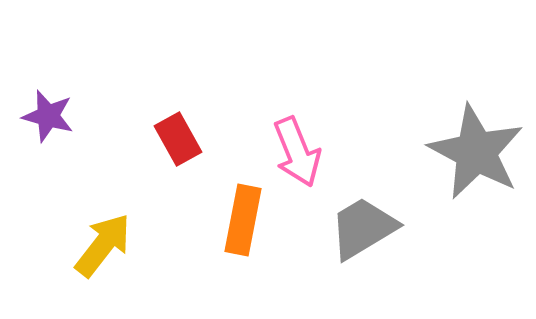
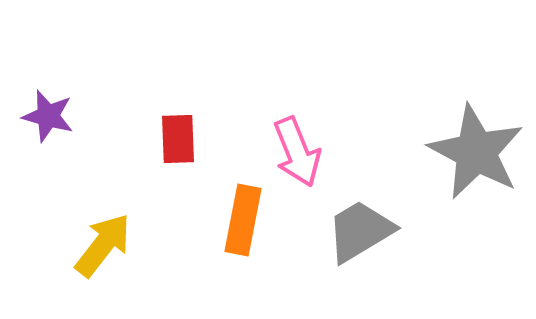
red rectangle: rotated 27 degrees clockwise
gray trapezoid: moved 3 px left, 3 px down
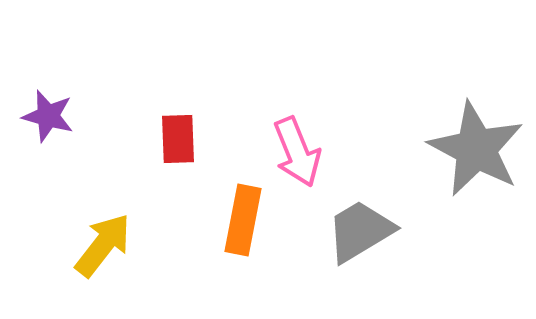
gray star: moved 3 px up
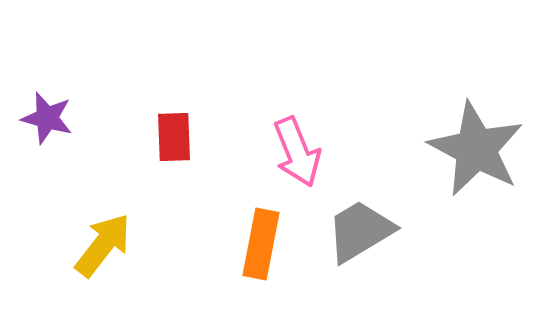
purple star: moved 1 px left, 2 px down
red rectangle: moved 4 px left, 2 px up
orange rectangle: moved 18 px right, 24 px down
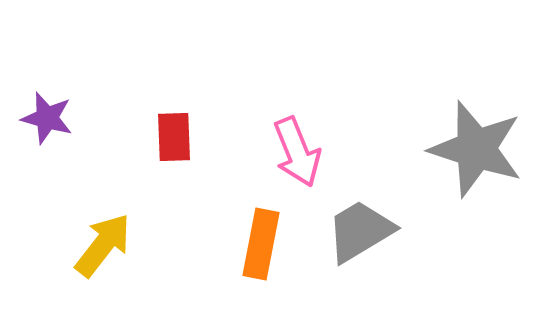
gray star: rotated 10 degrees counterclockwise
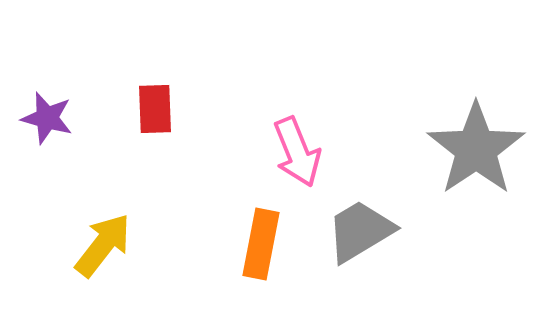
red rectangle: moved 19 px left, 28 px up
gray star: rotated 20 degrees clockwise
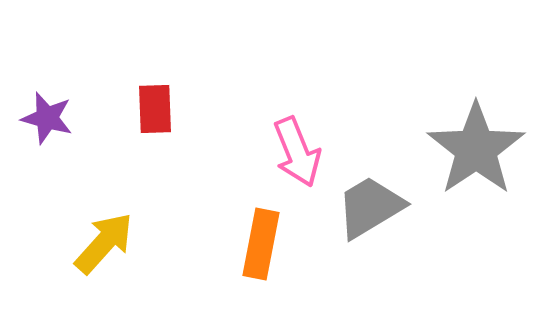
gray trapezoid: moved 10 px right, 24 px up
yellow arrow: moved 1 px right, 2 px up; rotated 4 degrees clockwise
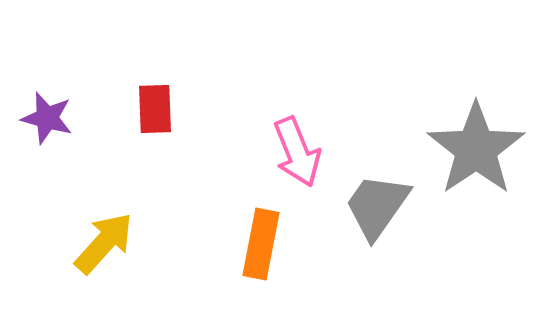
gray trapezoid: moved 7 px right, 1 px up; rotated 24 degrees counterclockwise
